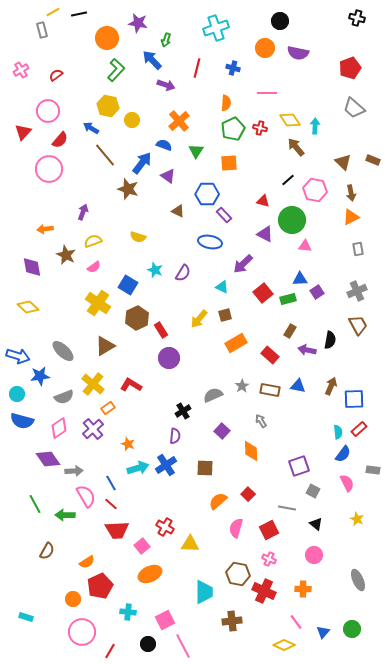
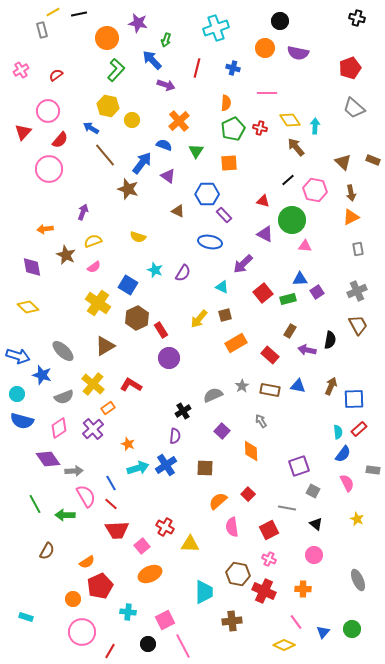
blue star at (40, 376): moved 2 px right, 1 px up; rotated 24 degrees clockwise
pink semicircle at (236, 528): moved 4 px left, 1 px up; rotated 24 degrees counterclockwise
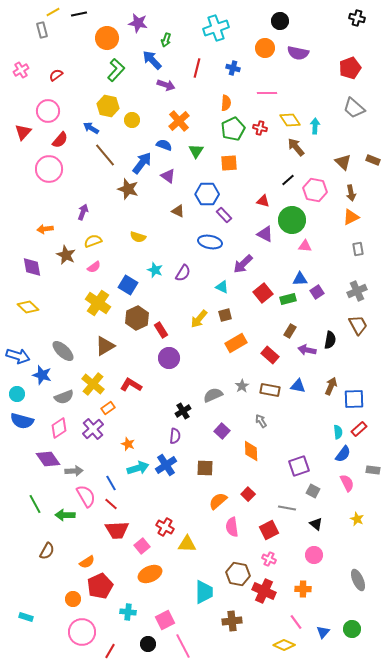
yellow triangle at (190, 544): moved 3 px left
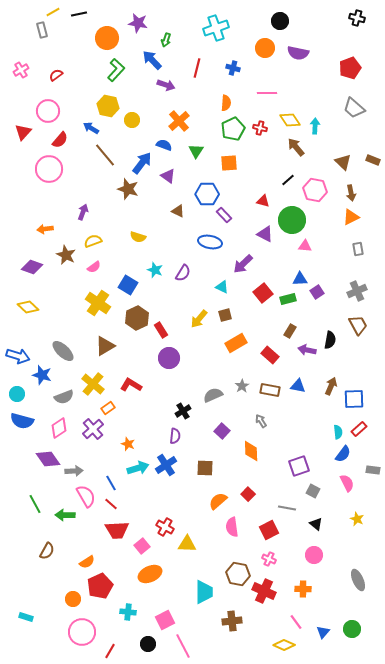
purple diamond at (32, 267): rotated 60 degrees counterclockwise
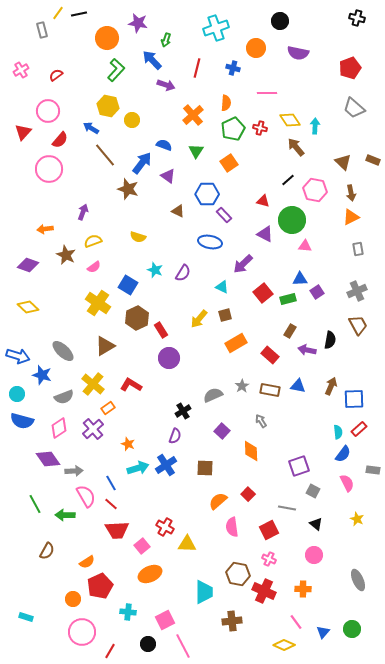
yellow line at (53, 12): moved 5 px right, 1 px down; rotated 24 degrees counterclockwise
orange circle at (265, 48): moved 9 px left
orange cross at (179, 121): moved 14 px right, 6 px up
orange square at (229, 163): rotated 30 degrees counterclockwise
purple diamond at (32, 267): moved 4 px left, 2 px up
purple semicircle at (175, 436): rotated 14 degrees clockwise
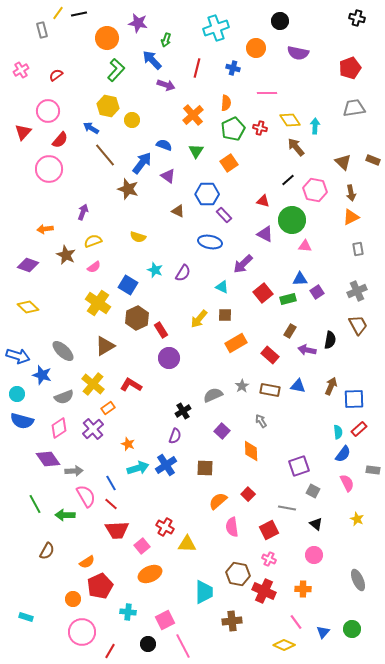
gray trapezoid at (354, 108): rotated 130 degrees clockwise
brown square at (225, 315): rotated 16 degrees clockwise
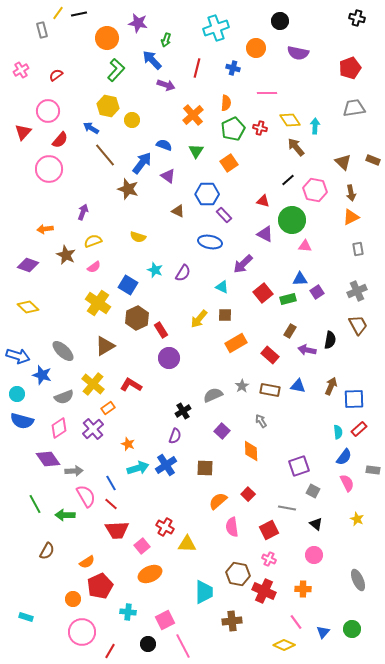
blue semicircle at (343, 454): moved 1 px right, 3 px down
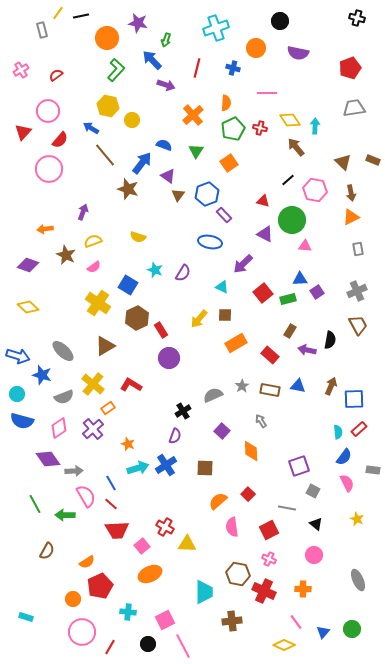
black line at (79, 14): moved 2 px right, 2 px down
blue hexagon at (207, 194): rotated 20 degrees counterclockwise
brown triangle at (178, 211): moved 16 px up; rotated 40 degrees clockwise
red line at (110, 651): moved 4 px up
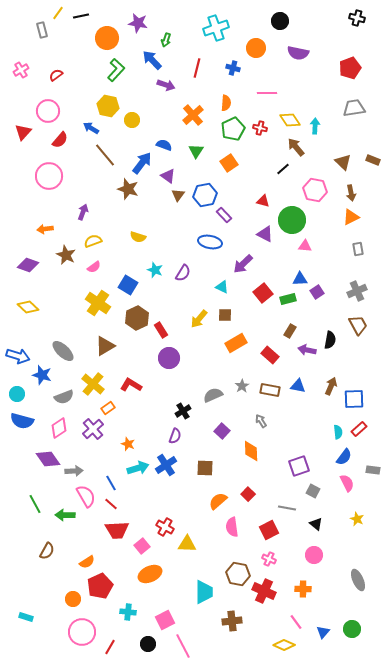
pink circle at (49, 169): moved 7 px down
black line at (288, 180): moved 5 px left, 11 px up
blue hexagon at (207, 194): moved 2 px left, 1 px down; rotated 10 degrees clockwise
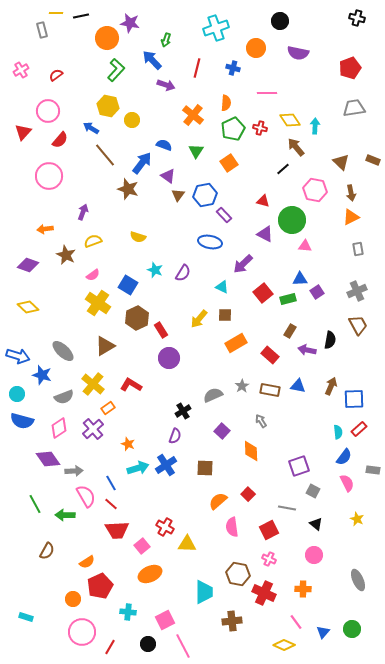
yellow line at (58, 13): moved 2 px left; rotated 56 degrees clockwise
purple star at (138, 23): moved 8 px left
orange cross at (193, 115): rotated 10 degrees counterclockwise
brown triangle at (343, 162): moved 2 px left
pink semicircle at (94, 267): moved 1 px left, 8 px down
red cross at (264, 591): moved 2 px down
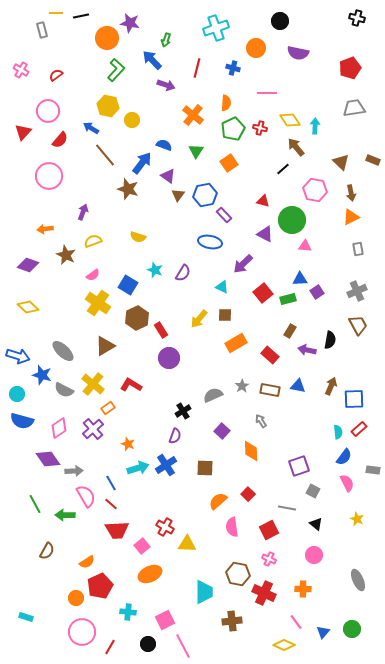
pink cross at (21, 70): rotated 28 degrees counterclockwise
gray semicircle at (64, 397): moved 7 px up; rotated 48 degrees clockwise
orange circle at (73, 599): moved 3 px right, 1 px up
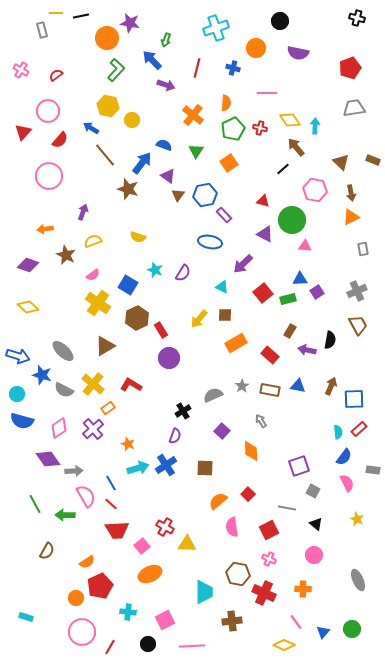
gray rectangle at (358, 249): moved 5 px right
pink line at (183, 646): moved 9 px right; rotated 65 degrees counterclockwise
